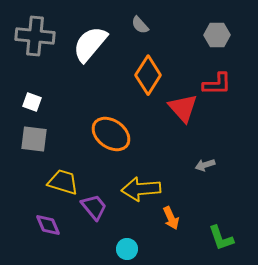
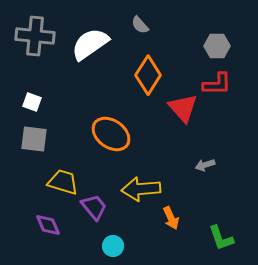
gray hexagon: moved 11 px down
white semicircle: rotated 15 degrees clockwise
cyan circle: moved 14 px left, 3 px up
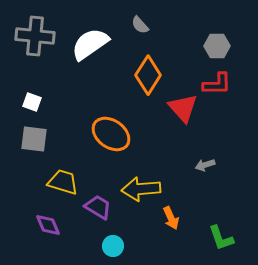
purple trapezoid: moved 4 px right; rotated 20 degrees counterclockwise
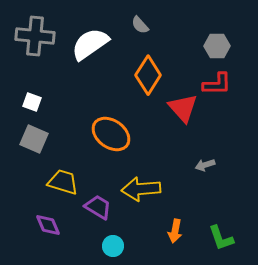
gray square: rotated 16 degrees clockwise
orange arrow: moved 4 px right, 13 px down; rotated 35 degrees clockwise
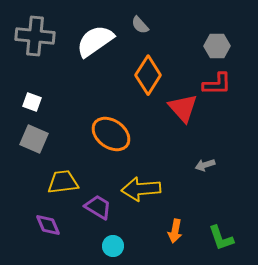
white semicircle: moved 5 px right, 3 px up
yellow trapezoid: rotated 24 degrees counterclockwise
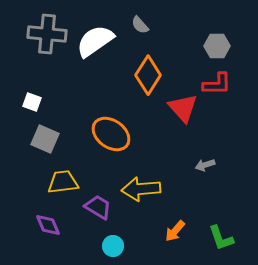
gray cross: moved 12 px right, 2 px up
gray square: moved 11 px right
orange arrow: rotated 30 degrees clockwise
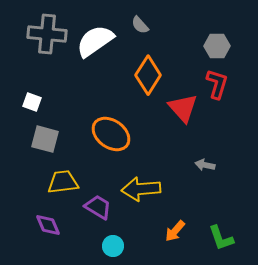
red L-shape: rotated 72 degrees counterclockwise
gray square: rotated 8 degrees counterclockwise
gray arrow: rotated 30 degrees clockwise
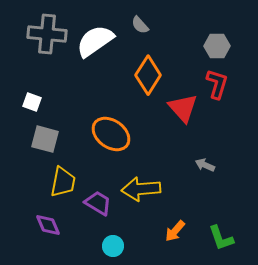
gray arrow: rotated 12 degrees clockwise
yellow trapezoid: rotated 108 degrees clockwise
purple trapezoid: moved 4 px up
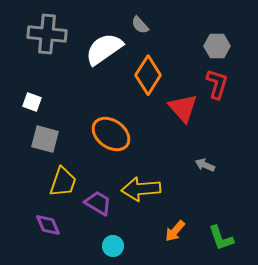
white semicircle: moved 9 px right, 8 px down
yellow trapezoid: rotated 8 degrees clockwise
